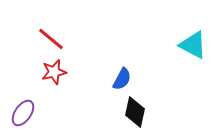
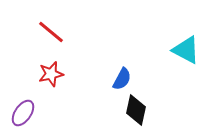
red line: moved 7 px up
cyan triangle: moved 7 px left, 5 px down
red star: moved 3 px left, 2 px down
black diamond: moved 1 px right, 2 px up
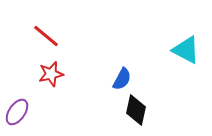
red line: moved 5 px left, 4 px down
purple ellipse: moved 6 px left, 1 px up
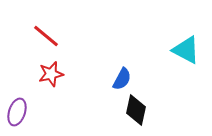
purple ellipse: rotated 16 degrees counterclockwise
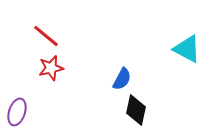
cyan triangle: moved 1 px right, 1 px up
red star: moved 6 px up
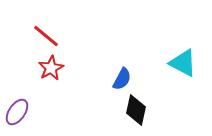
cyan triangle: moved 4 px left, 14 px down
red star: rotated 15 degrees counterclockwise
purple ellipse: rotated 16 degrees clockwise
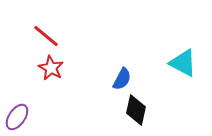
red star: rotated 15 degrees counterclockwise
purple ellipse: moved 5 px down
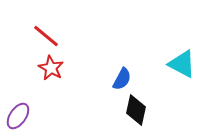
cyan triangle: moved 1 px left, 1 px down
purple ellipse: moved 1 px right, 1 px up
